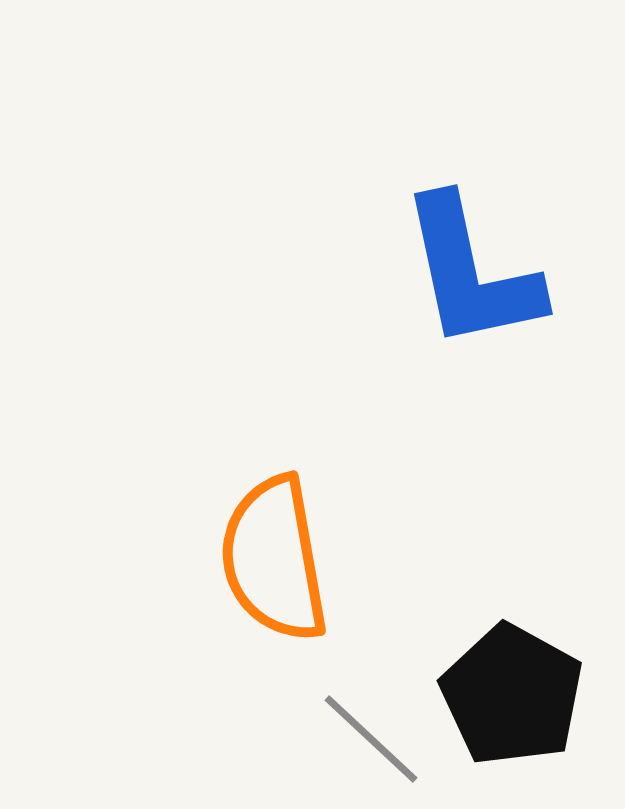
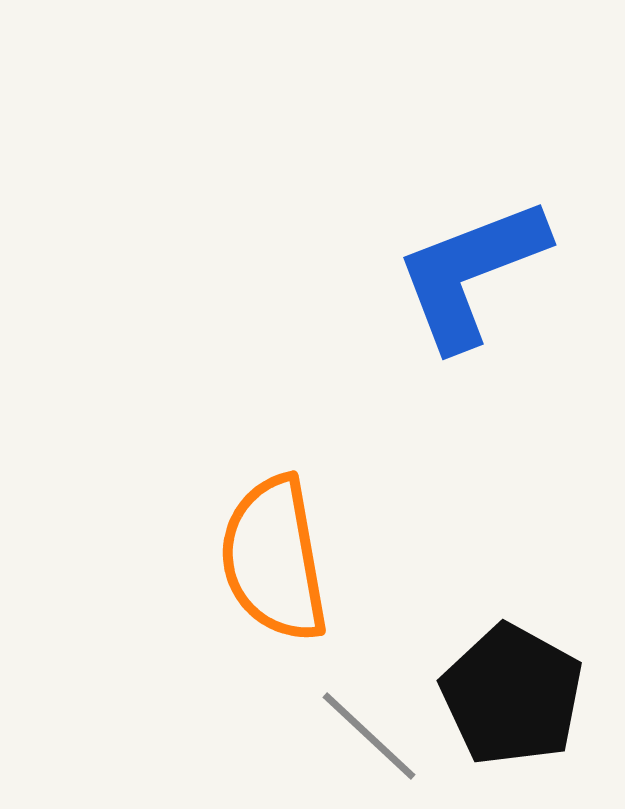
blue L-shape: rotated 81 degrees clockwise
gray line: moved 2 px left, 3 px up
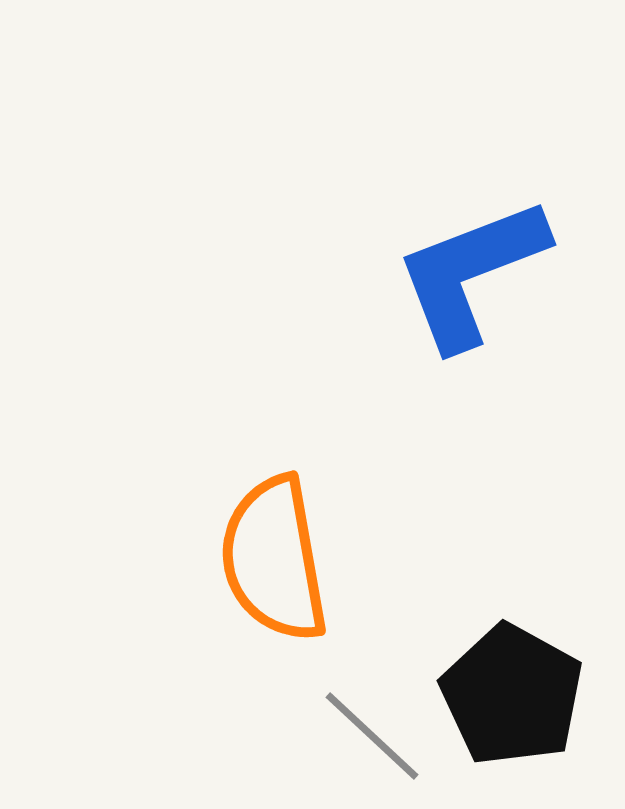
gray line: moved 3 px right
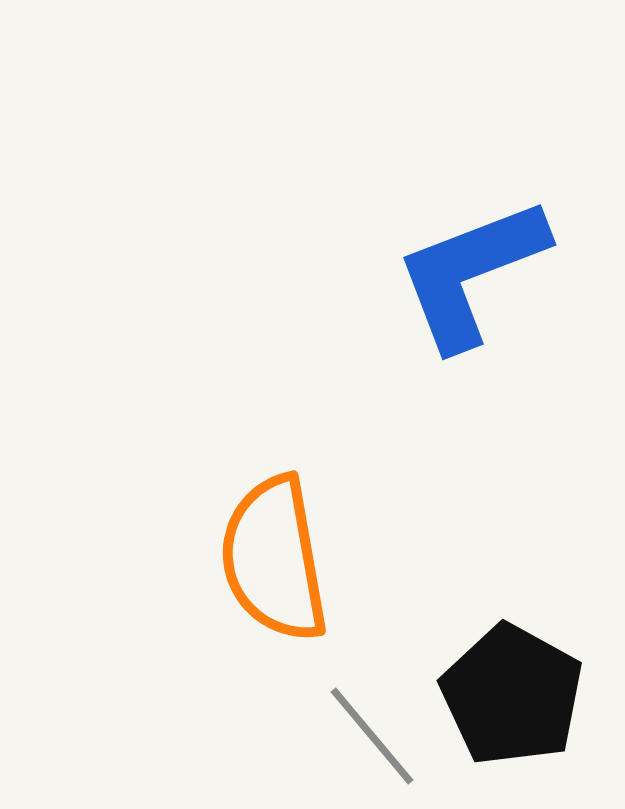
gray line: rotated 7 degrees clockwise
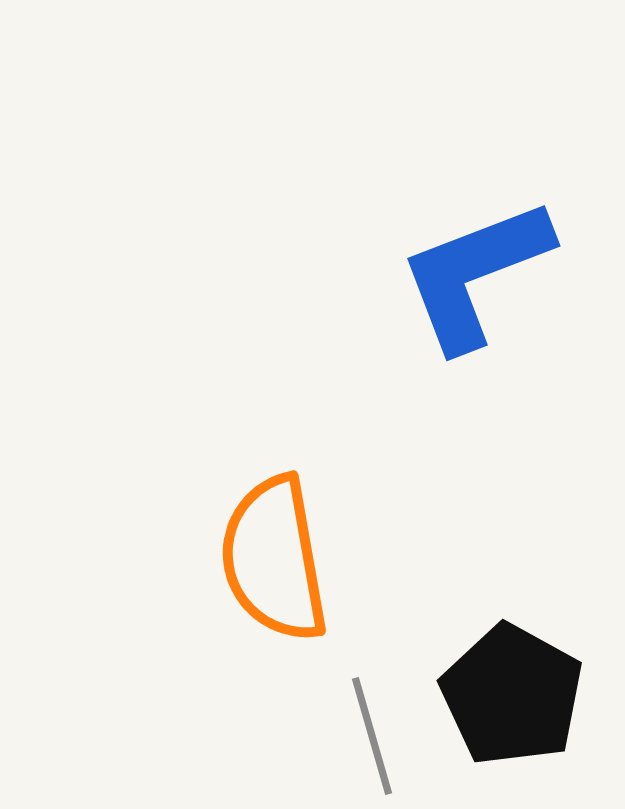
blue L-shape: moved 4 px right, 1 px down
gray line: rotated 24 degrees clockwise
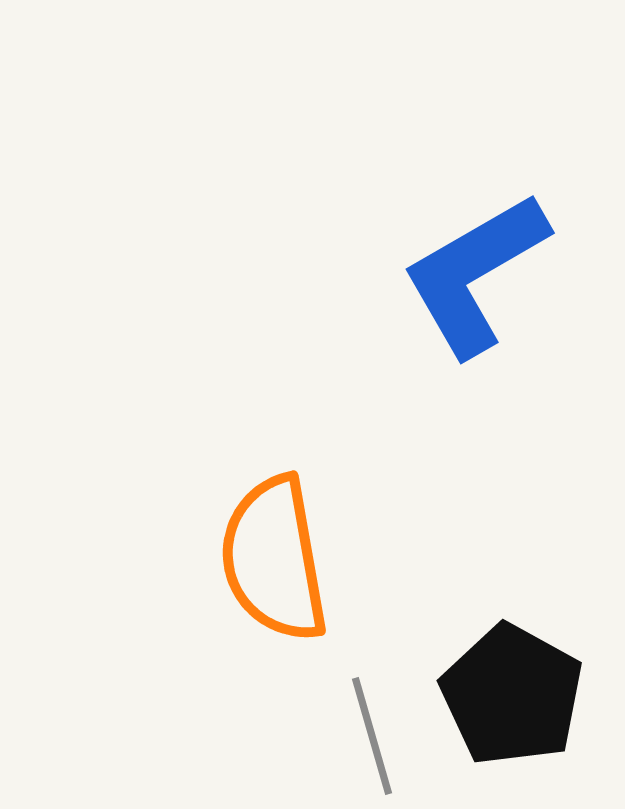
blue L-shape: rotated 9 degrees counterclockwise
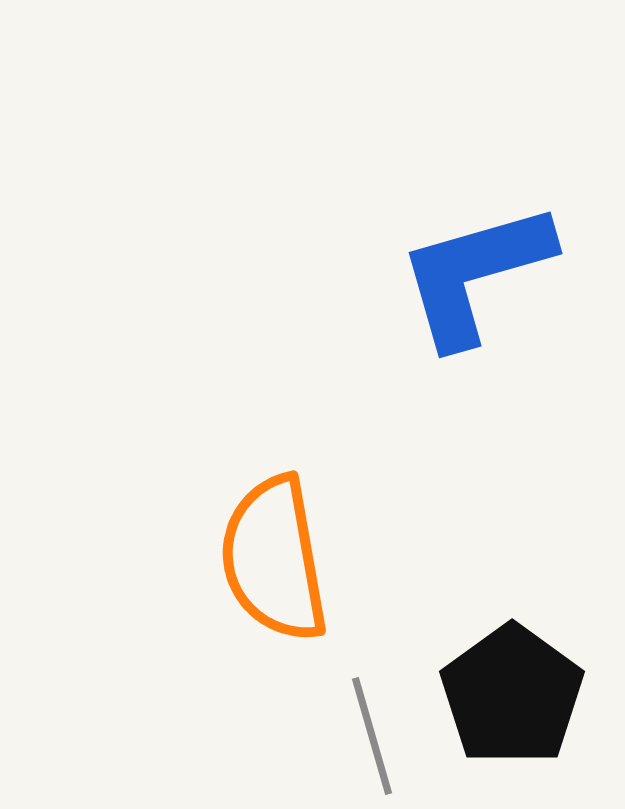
blue L-shape: rotated 14 degrees clockwise
black pentagon: rotated 7 degrees clockwise
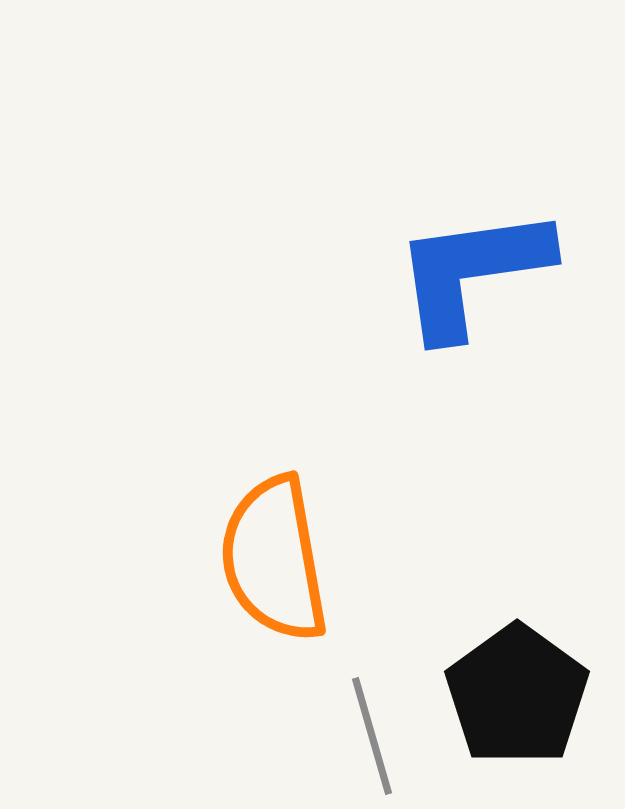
blue L-shape: moved 3 px left, 2 px up; rotated 8 degrees clockwise
black pentagon: moved 5 px right
